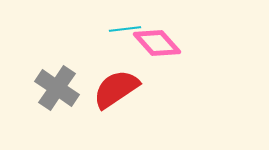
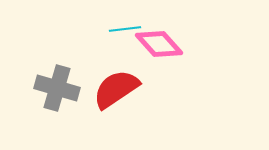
pink diamond: moved 2 px right, 1 px down
gray cross: rotated 18 degrees counterclockwise
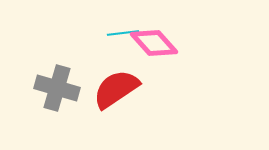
cyan line: moved 2 px left, 4 px down
pink diamond: moved 5 px left, 1 px up
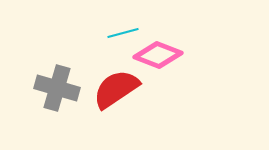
cyan line: rotated 8 degrees counterclockwise
pink diamond: moved 4 px right, 12 px down; rotated 27 degrees counterclockwise
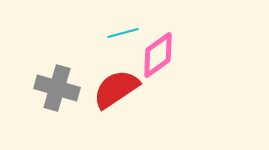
pink diamond: rotated 57 degrees counterclockwise
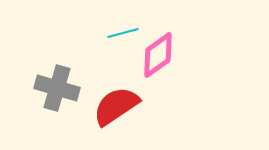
red semicircle: moved 17 px down
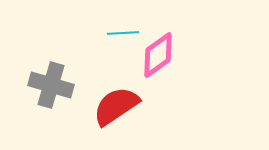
cyan line: rotated 12 degrees clockwise
gray cross: moved 6 px left, 3 px up
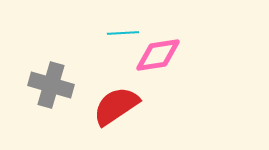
pink diamond: rotated 27 degrees clockwise
